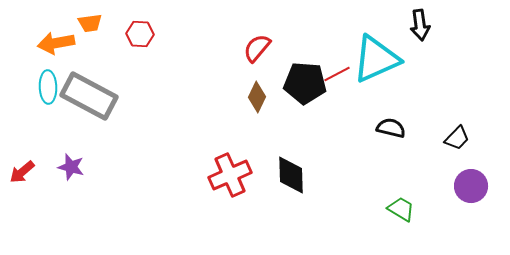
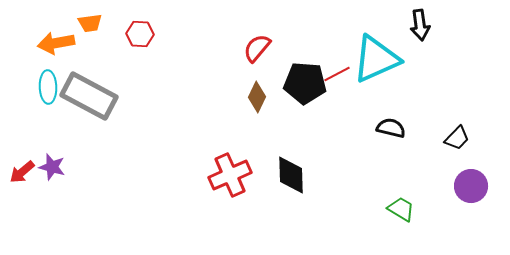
purple star: moved 19 px left
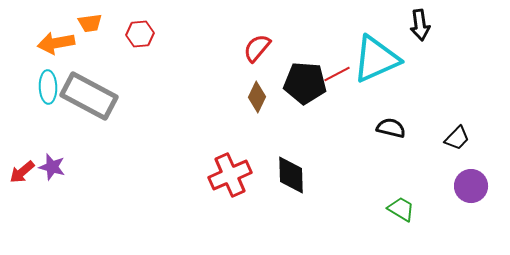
red hexagon: rotated 8 degrees counterclockwise
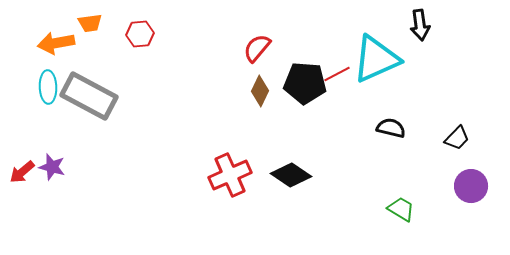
brown diamond: moved 3 px right, 6 px up
black diamond: rotated 54 degrees counterclockwise
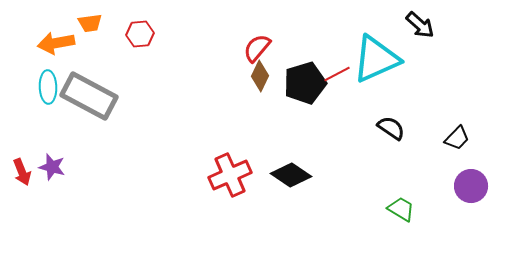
black arrow: rotated 40 degrees counterclockwise
black pentagon: rotated 21 degrees counterclockwise
brown diamond: moved 15 px up
black semicircle: rotated 20 degrees clockwise
red arrow: rotated 72 degrees counterclockwise
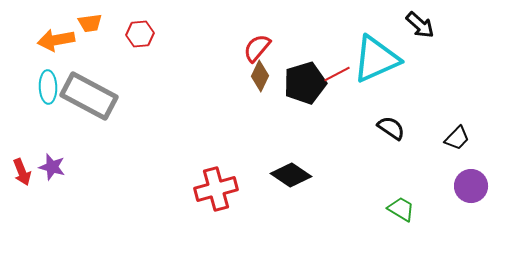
orange arrow: moved 3 px up
red cross: moved 14 px left, 14 px down; rotated 9 degrees clockwise
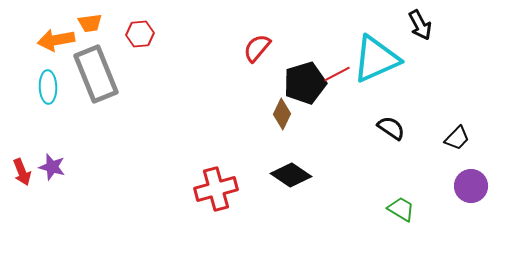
black arrow: rotated 20 degrees clockwise
brown diamond: moved 22 px right, 38 px down
gray rectangle: moved 7 px right, 22 px up; rotated 40 degrees clockwise
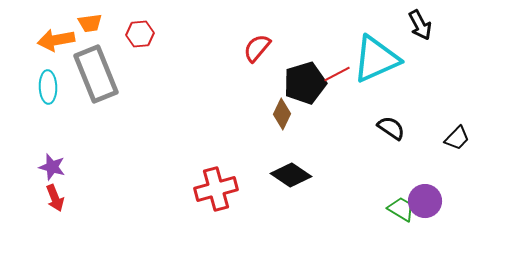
red arrow: moved 33 px right, 26 px down
purple circle: moved 46 px left, 15 px down
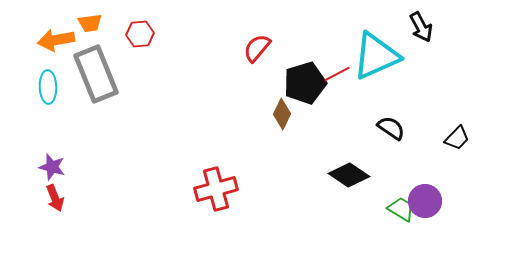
black arrow: moved 1 px right, 2 px down
cyan triangle: moved 3 px up
black diamond: moved 58 px right
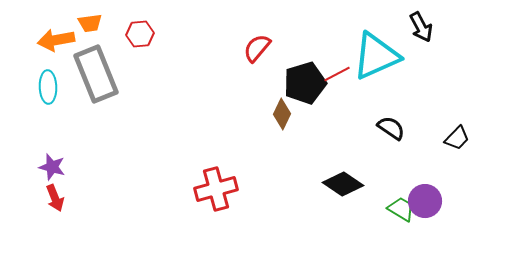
black diamond: moved 6 px left, 9 px down
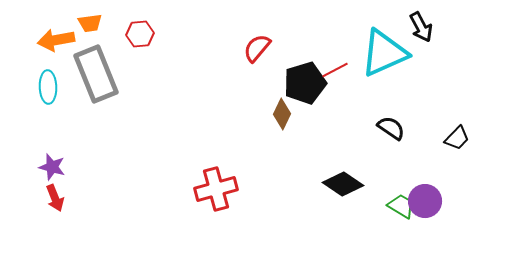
cyan triangle: moved 8 px right, 3 px up
red line: moved 2 px left, 4 px up
green trapezoid: moved 3 px up
